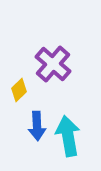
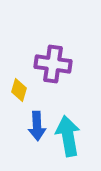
purple cross: rotated 33 degrees counterclockwise
yellow diamond: rotated 30 degrees counterclockwise
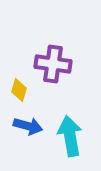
blue arrow: moved 9 px left; rotated 72 degrees counterclockwise
cyan arrow: moved 2 px right
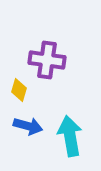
purple cross: moved 6 px left, 4 px up
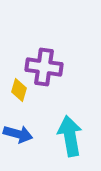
purple cross: moved 3 px left, 7 px down
blue arrow: moved 10 px left, 8 px down
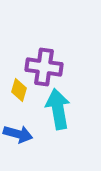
cyan arrow: moved 12 px left, 27 px up
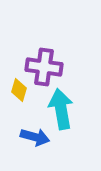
cyan arrow: moved 3 px right
blue arrow: moved 17 px right, 3 px down
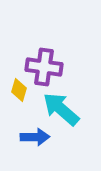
cyan arrow: rotated 39 degrees counterclockwise
blue arrow: rotated 16 degrees counterclockwise
